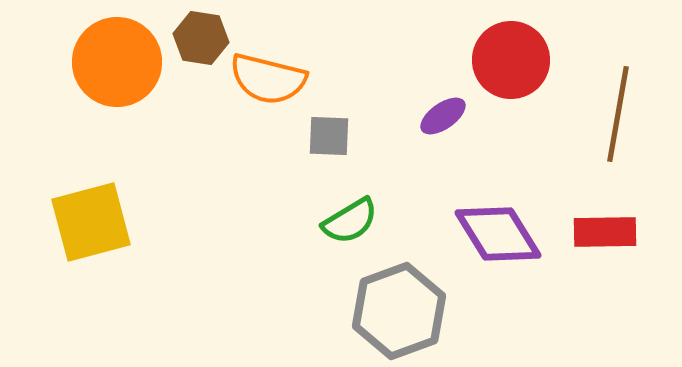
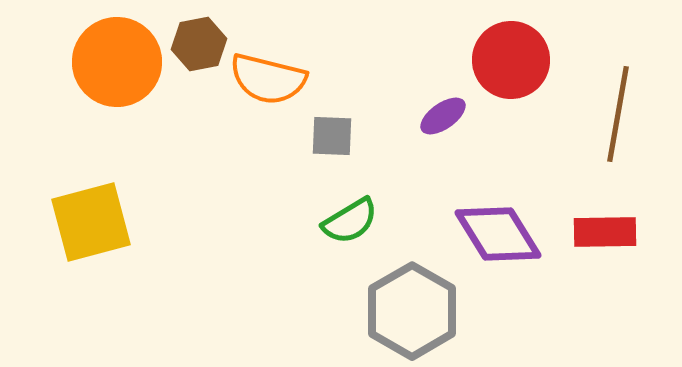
brown hexagon: moved 2 px left, 6 px down; rotated 20 degrees counterclockwise
gray square: moved 3 px right
gray hexagon: moved 13 px right; rotated 10 degrees counterclockwise
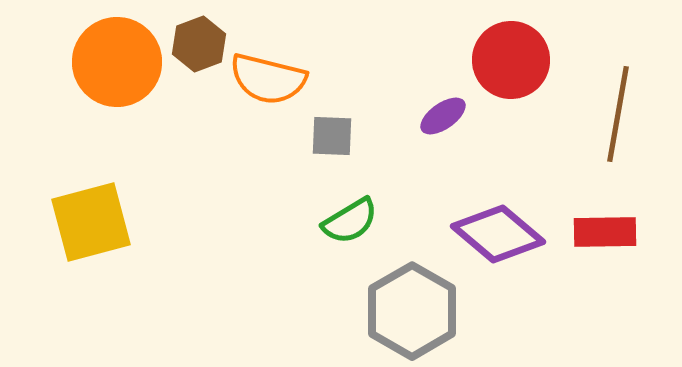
brown hexagon: rotated 10 degrees counterclockwise
purple diamond: rotated 18 degrees counterclockwise
